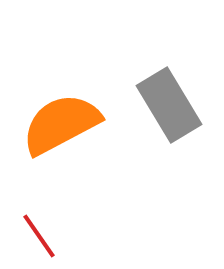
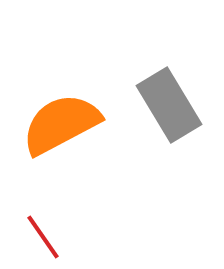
red line: moved 4 px right, 1 px down
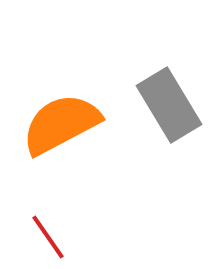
red line: moved 5 px right
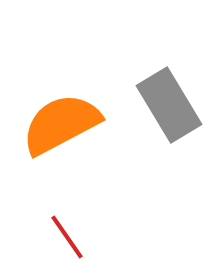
red line: moved 19 px right
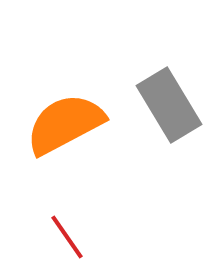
orange semicircle: moved 4 px right
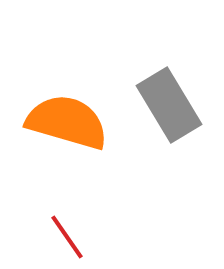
orange semicircle: moved 2 px right, 2 px up; rotated 44 degrees clockwise
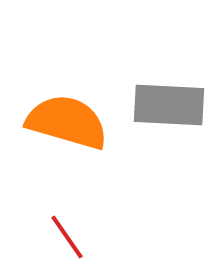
gray rectangle: rotated 56 degrees counterclockwise
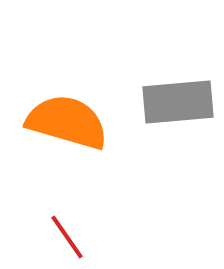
gray rectangle: moved 9 px right, 3 px up; rotated 8 degrees counterclockwise
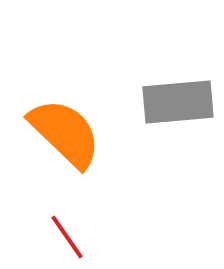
orange semicircle: moved 2 px left, 11 px down; rotated 28 degrees clockwise
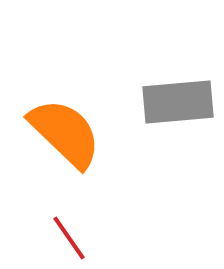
red line: moved 2 px right, 1 px down
